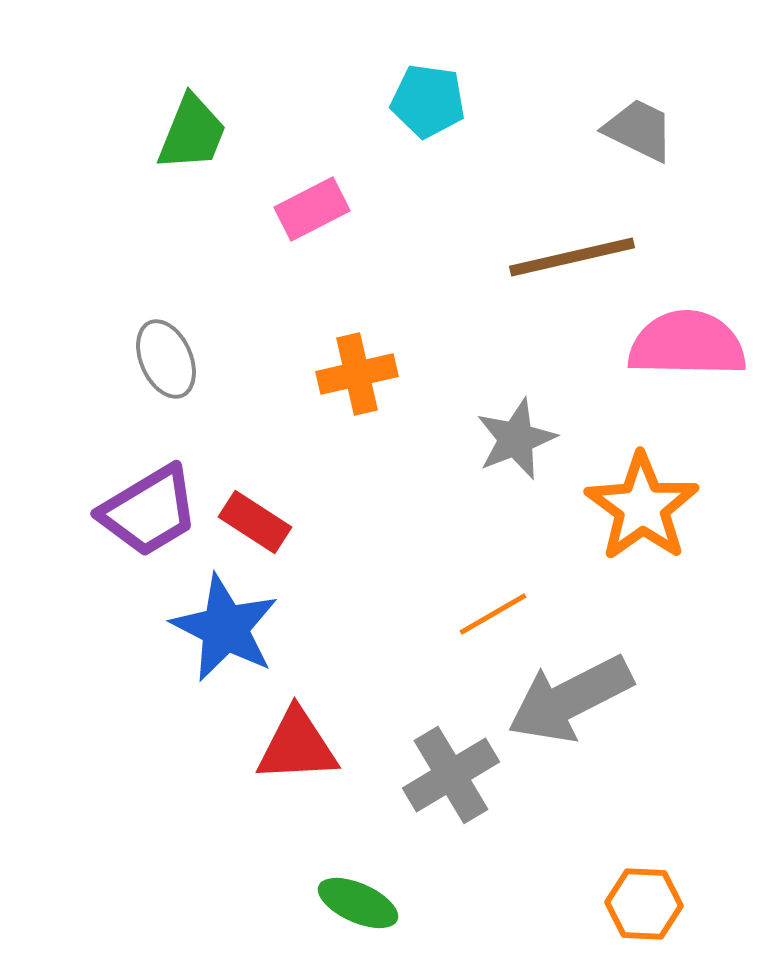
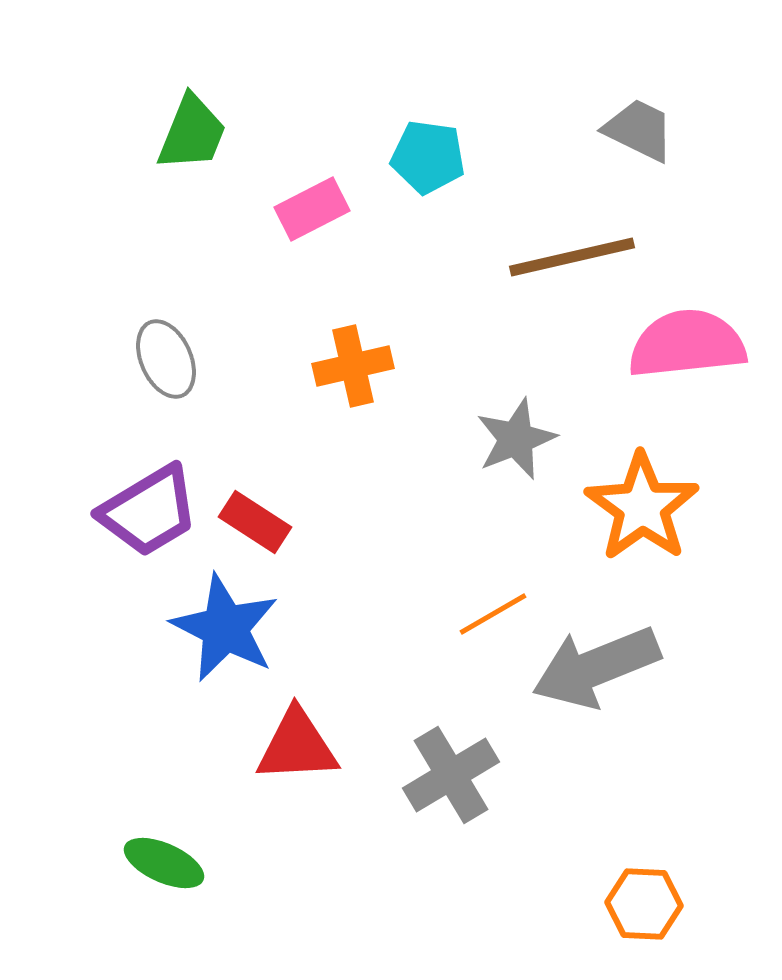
cyan pentagon: moved 56 px down
pink semicircle: rotated 7 degrees counterclockwise
orange cross: moved 4 px left, 8 px up
gray arrow: moved 26 px right, 32 px up; rotated 5 degrees clockwise
green ellipse: moved 194 px left, 40 px up
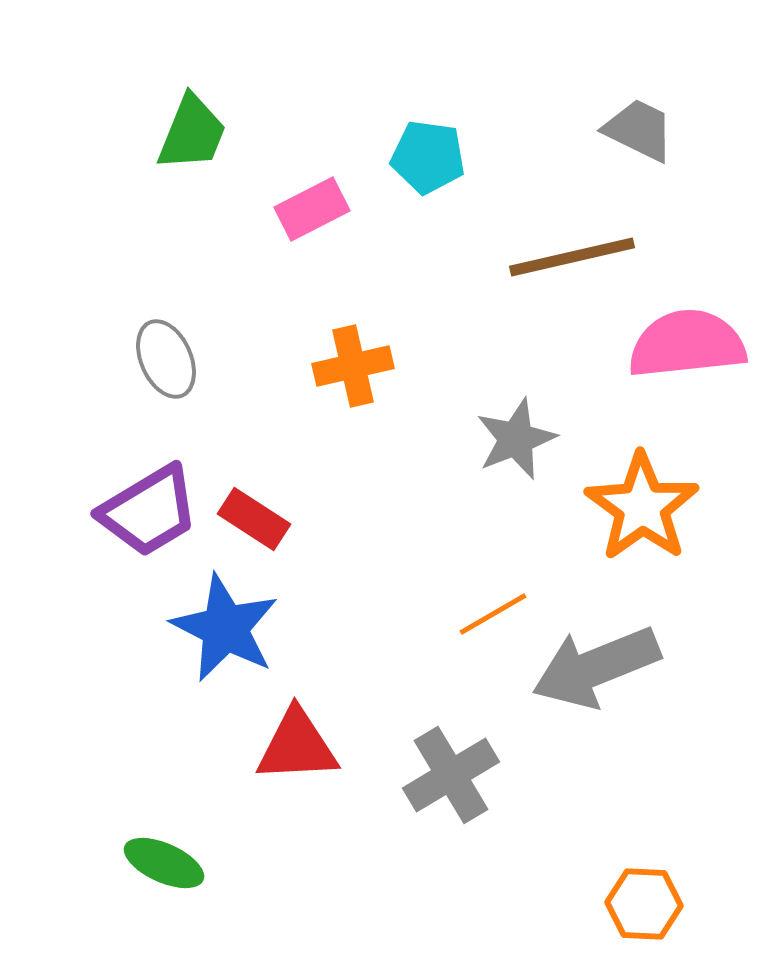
red rectangle: moved 1 px left, 3 px up
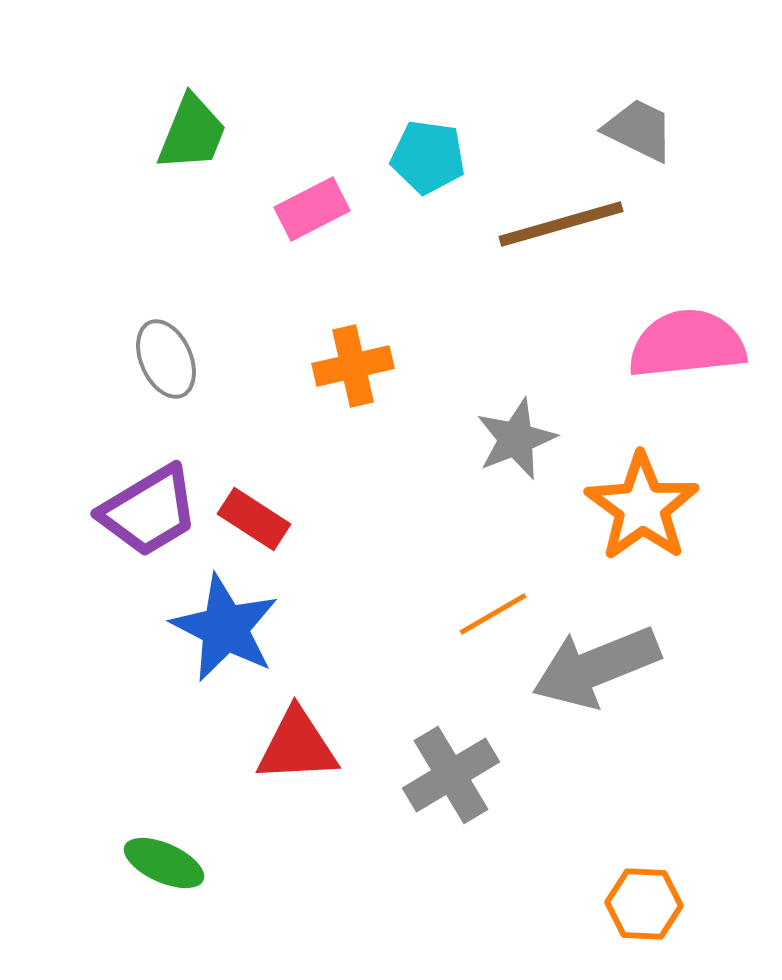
brown line: moved 11 px left, 33 px up; rotated 3 degrees counterclockwise
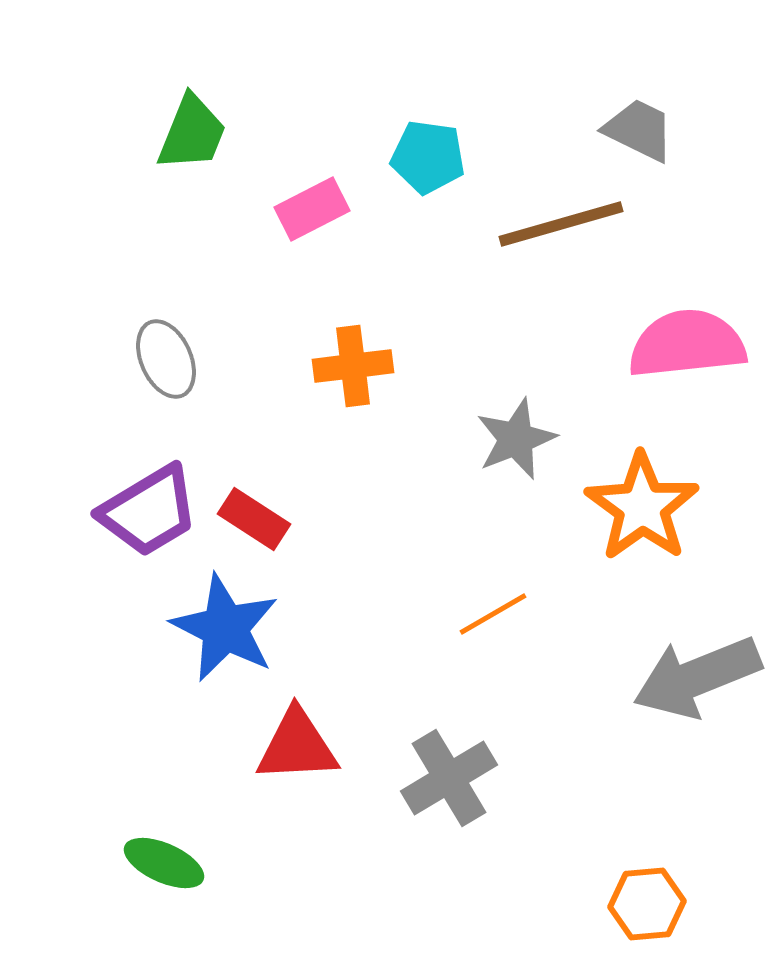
orange cross: rotated 6 degrees clockwise
gray arrow: moved 101 px right, 10 px down
gray cross: moved 2 px left, 3 px down
orange hexagon: moved 3 px right; rotated 8 degrees counterclockwise
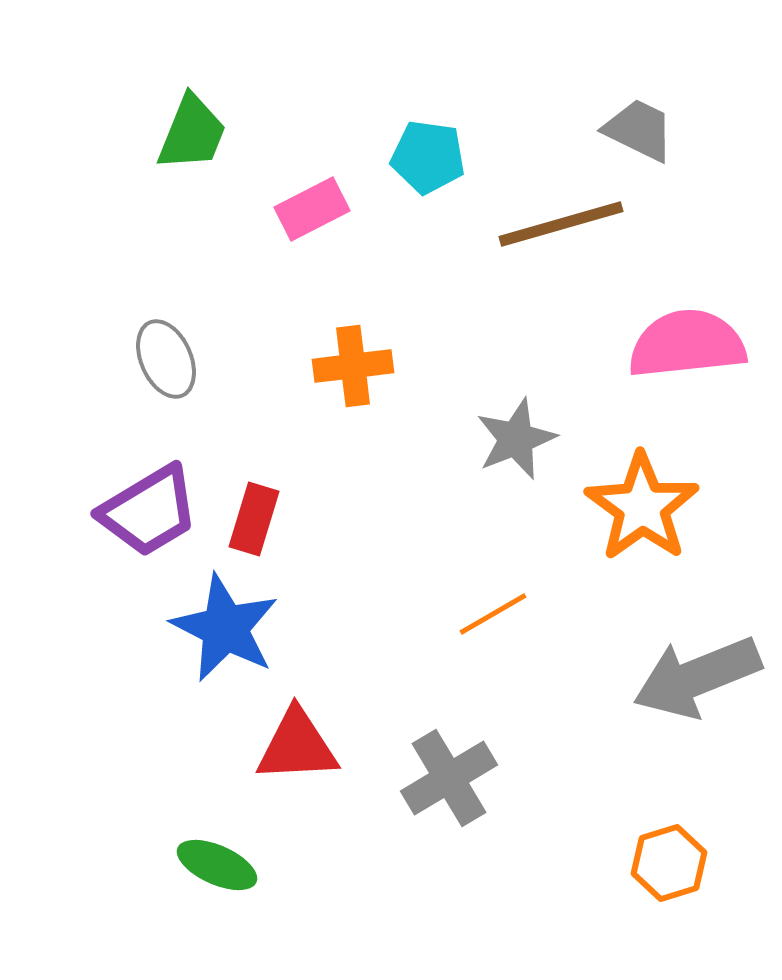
red rectangle: rotated 74 degrees clockwise
green ellipse: moved 53 px right, 2 px down
orange hexagon: moved 22 px right, 41 px up; rotated 12 degrees counterclockwise
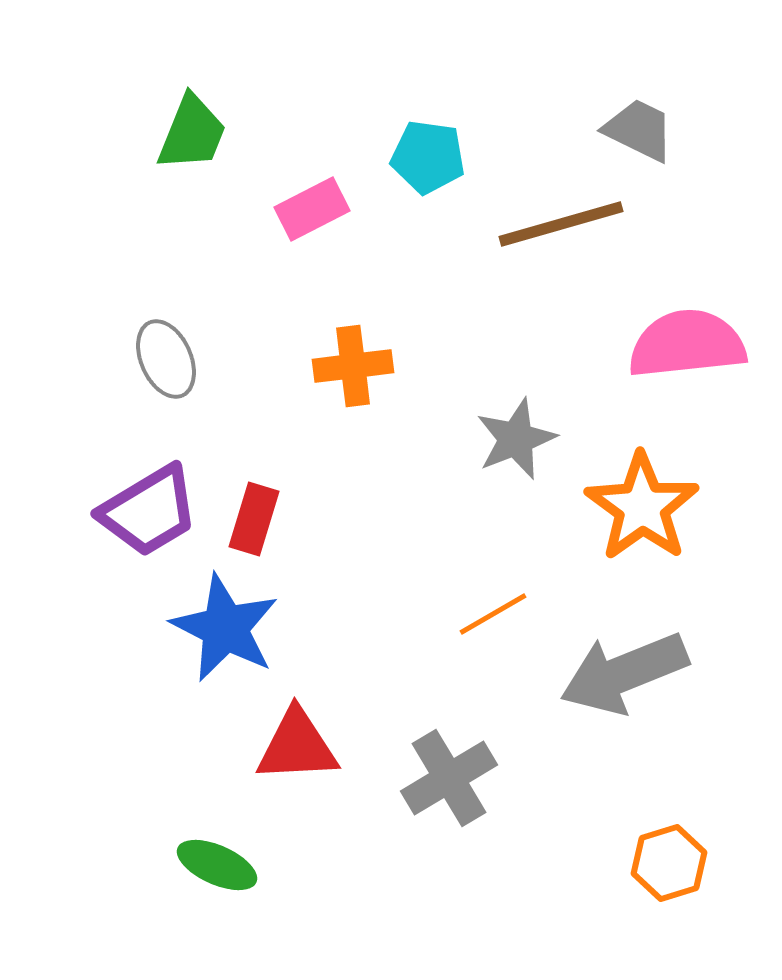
gray arrow: moved 73 px left, 4 px up
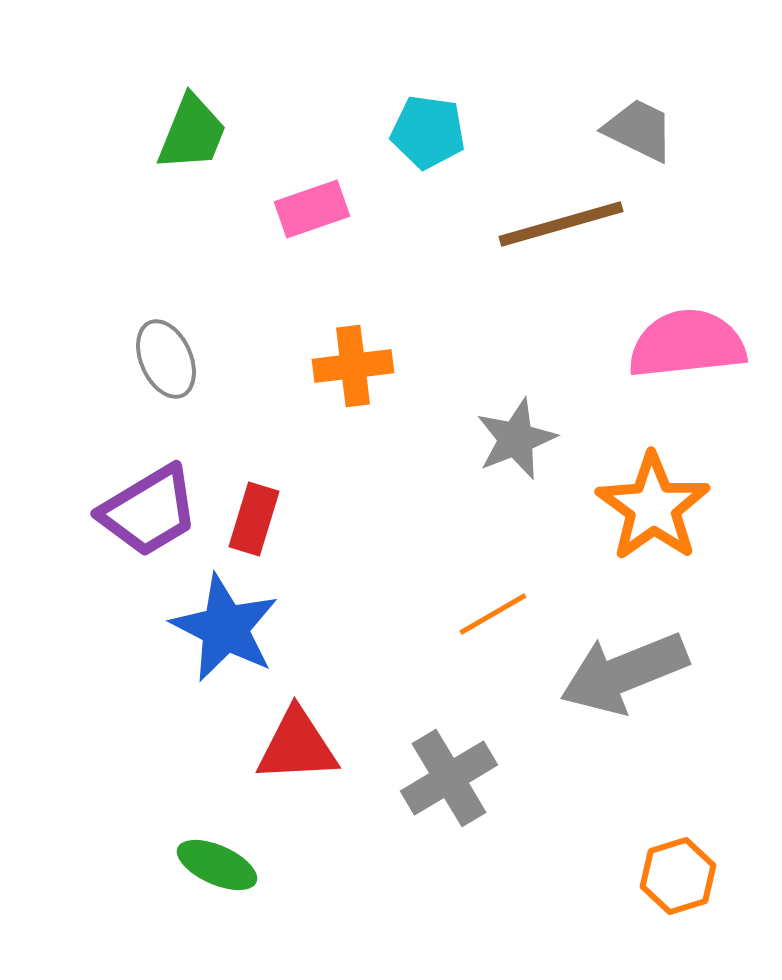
cyan pentagon: moved 25 px up
pink rectangle: rotated 8 degrees clockwise
orange star: moved 11 px right
orange hexagon: moved 9 px right, 13 px down
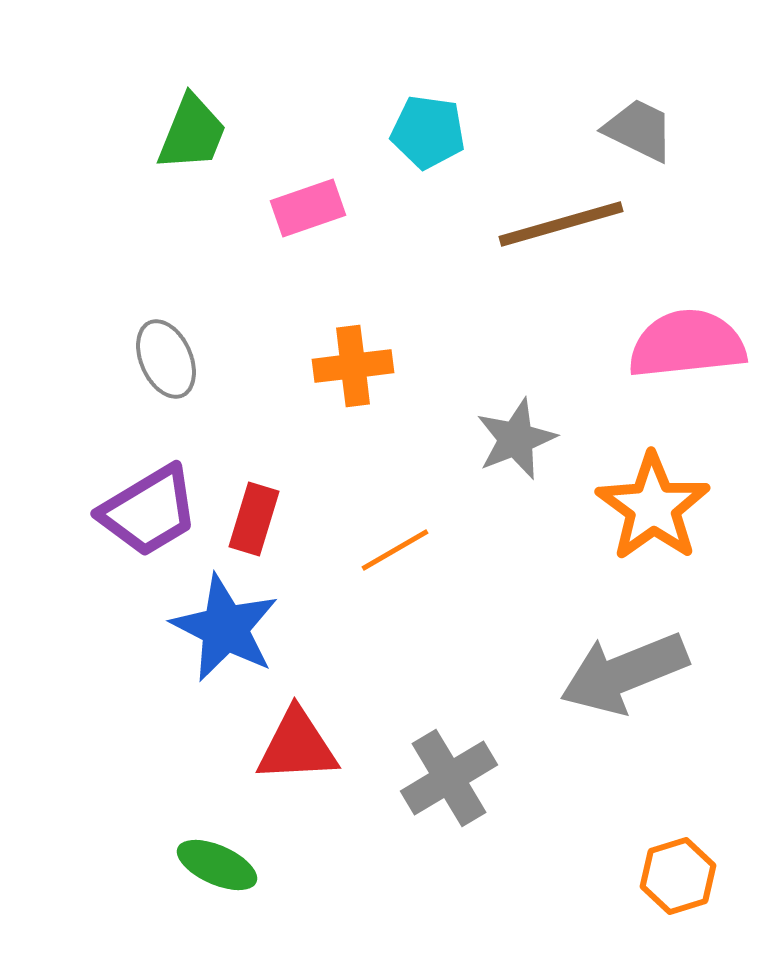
pink rectangle: moved 4 px left, 1 px up
orange line: moved 98 px left, 64 px up
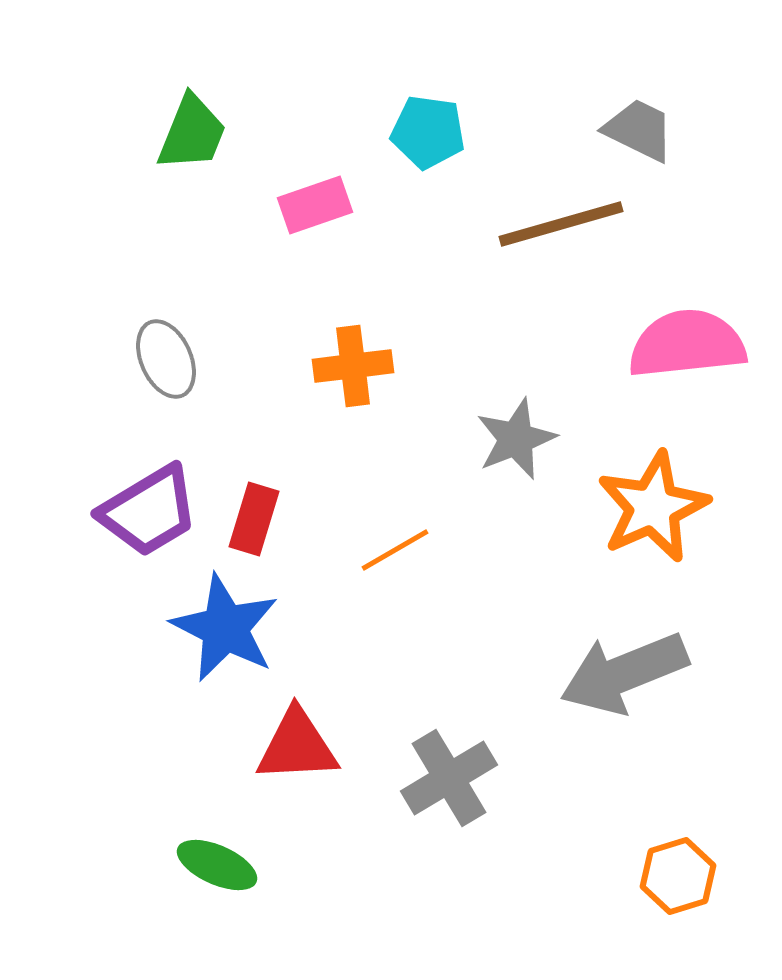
pink rectangle: moved 7 px right, 3 px up
orange star: rotated 12 degrees clockwise
